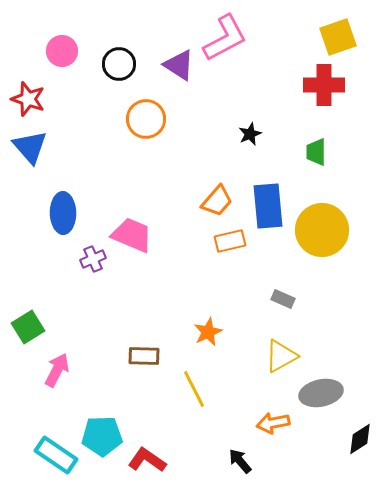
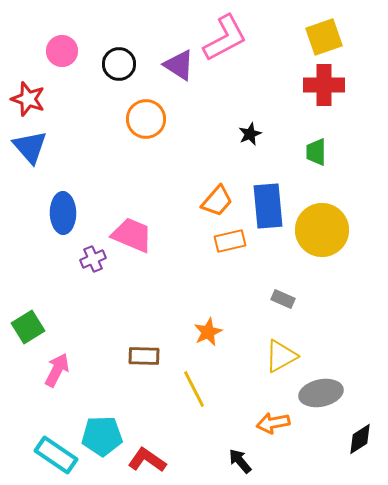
yellow square: moved 14 px left
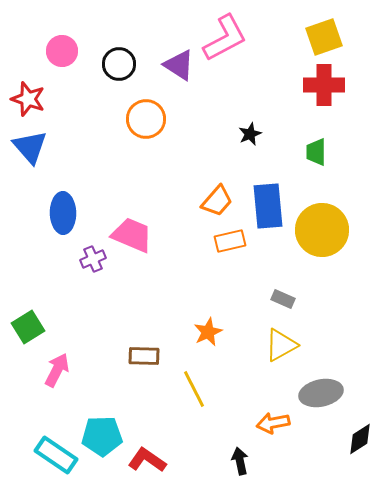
yellow triangle: moved 11 px up
black arrow: rotated 28 degrees clockwise
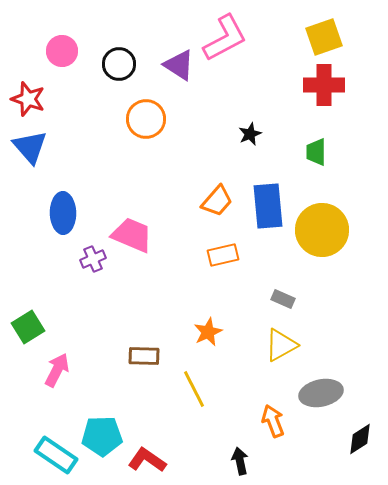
orange rectangle: moved 7 px left, 14 px down
orange arrow: moved 2 px up; rotated 80 degrees clockwise
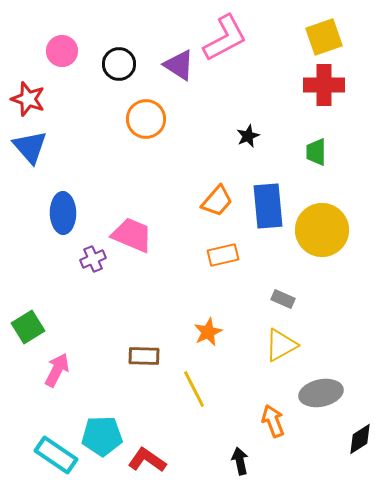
black star: moved 2 px left, 2 px down
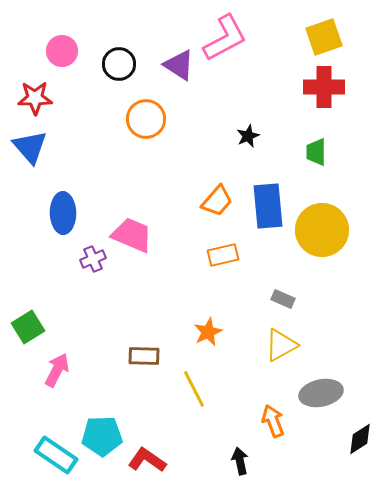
red cross: moved 2 px down
red star: moved 7 px right, 1 px up; rotated 20 degrees counterclockwise
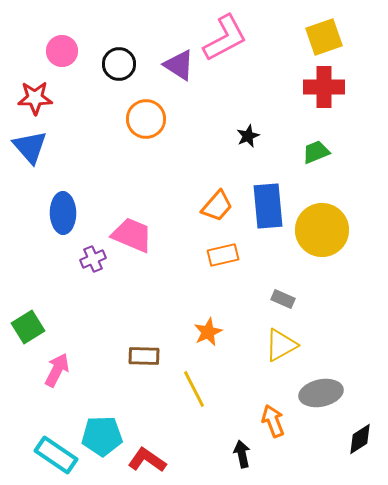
green trapezoid: rotated 68 degrees clockwise
orange trapezoid: moved 5 px down
black arrow: moved 2 px right, 7 px up
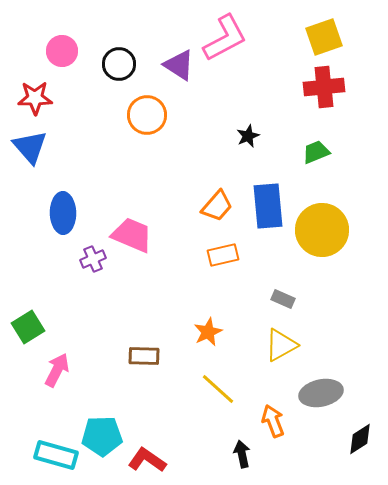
red cross: rotated 6 degrees counterclockwise
orange circle: moved 1 px right, 4 px up
yellow line: moved 24 px right; rotated 21 degrees counterclockwise
cyan rectangle: rotated 18 degrees counterclockwise
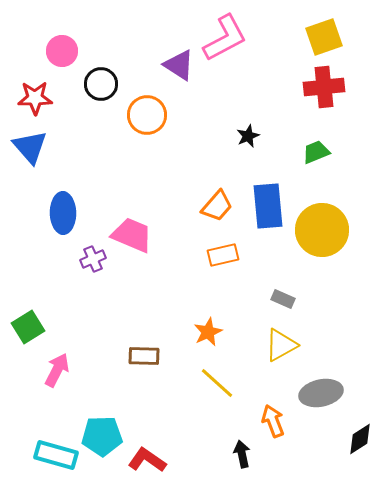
black circle: moved 18 px left, 20 px down
yellow line: moved 1 px left, 6 px up
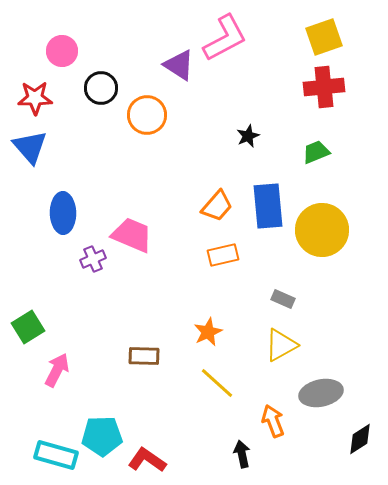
black circle: moved 4 px down
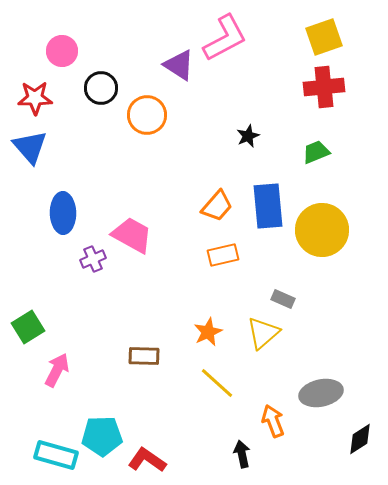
pink trapezoid: rotated 6 degrees clockwise
yellow triangle: moved 18 px left, 12 px up; rotated 12 degrees counterclockwise
